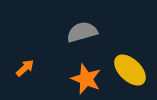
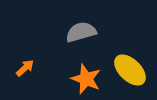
gray semicircle: moved 1 px left
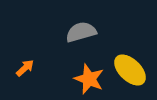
orange star: moved 3 px right
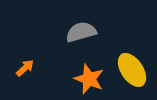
yellow ellipse: moved 2 px right; rotated 12 degrees clockwise
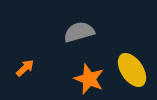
gray semicircle: moved 2 px left
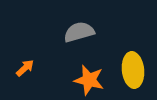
yellow ellipse: moved 1 px right; rotated 28 degrees clockwise
orange star: moved 1 px down; rotated 8 degrees counterclockwise
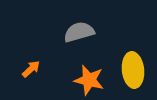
orange arrow: moved 6 px right, 1 px down
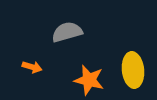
gray semicircle: moved 12 px left
orange arrow: moved 1 px right, 2 px up; rotated 60 degrees clockwise
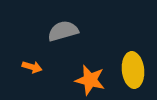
gray semicircle: moved 4 px left, 1 px up
orange star: moved 1 px right
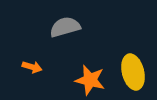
gray semicircle: moved 2 px right, 4 px up
yellow ellipse: moved 2 px down; rotated 8 degrees counterclockwise
